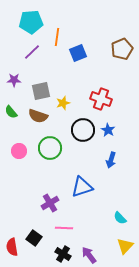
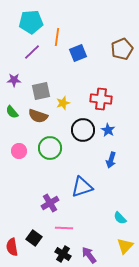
red cross: rotated 15 degrees counterclockwise
green semicircle: moved 1 px right
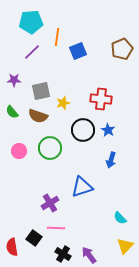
blue square: moved 2 px up
pink line: moved 8 px left
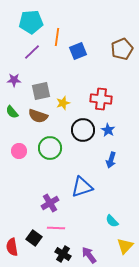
cyan semicircle: moved 8 px left, 3 px down
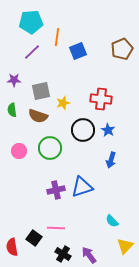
green semicircle: moved 2 px up; rotated 32 degrees clockwise
purple cross: moved 6 px right, 13 px up; rotated 18 degrees clockwise
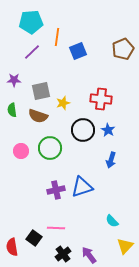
brown pentagon: moved 1 px right
pink circle: moved 2 px right
black cross: rotated 21 degrees clockwise
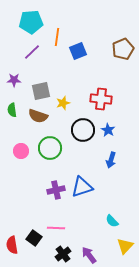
red semicircle: moved 2 px up
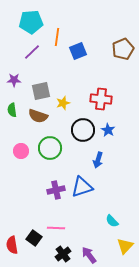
blue arrow: moved 13 px left
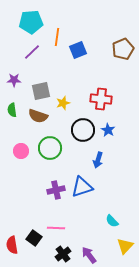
blue square: moved 1 px up
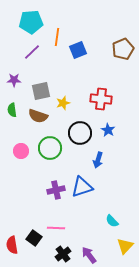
black circle: moved 3 px left, 3 px down
